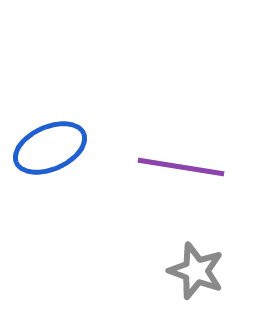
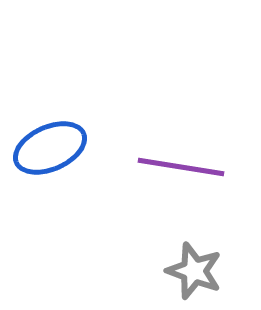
gray star: moved 2 px left
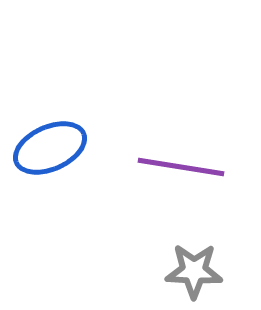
gray star: rotated 18 degrees counterclockwise
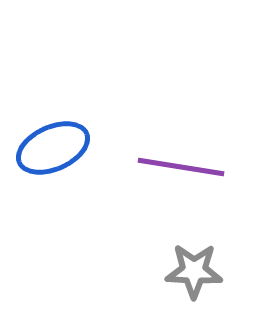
blue ellipse: moved 3 px right
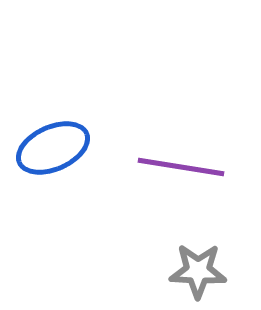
gray star: moved 4 px right
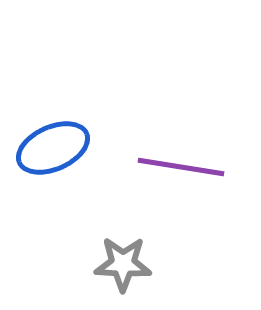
gray star: moved 75 px left, 7 px up
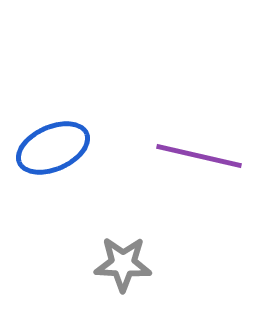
purple line: moved 18 px right, 11 px up; rotated 4 degrees clockwise
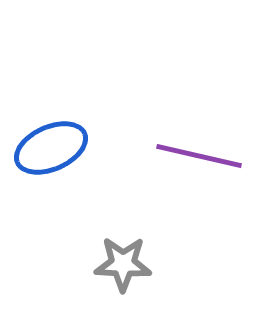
blue ellipse: moved 2 px left
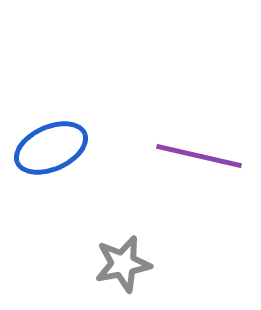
gray star: rotated 14 degrees counterclockwise
